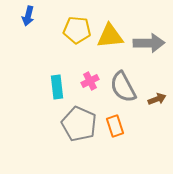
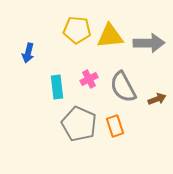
blue arrow: moved 37 px down
pink cross: moved 1 px left, 2 px up
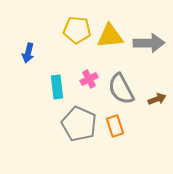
gray semicircle: moved 2 px left, 2 px down
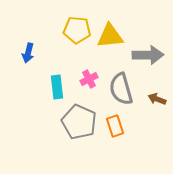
gray arrow: moved 1 px left, 12 px down
gray semicircle: rotated 12 degrees clockwise
brown arrow: rotated 138 degrees counterclockwise
gray pentagon: moved 2 px up
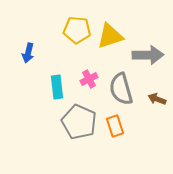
yellow triangle: rotated 12 degrees counterclockwise
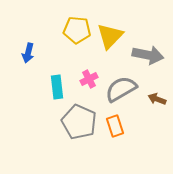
yellow triangle: rotated 28 degrees counterclockwise
gray arrow: rotated 12 degrees clockwise
gray semicircle: rotated 76 degrees clockwise
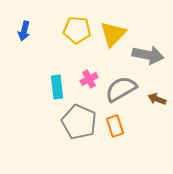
yellow triangle: moved 3 px right, 2 px up
blue arrow: moved 4 px left, 22 px up
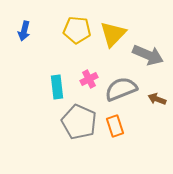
gray arrow: rotated 12 degrees clockwise
gray semicircle: rotated 8 degrees clockwise
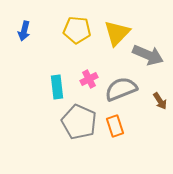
yellow triangle: moved 4 px right, 1 px up
brown arrow: moved 3 px right, 2 px down; rotated 144 degrees counterclockwise
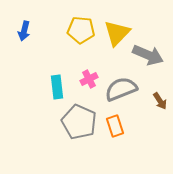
yellow pentagon: moved 4 px right
